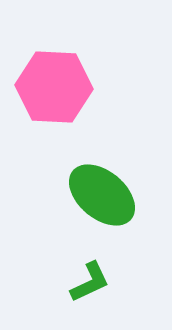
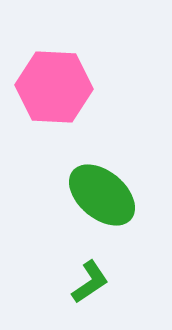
green L-shape: rotated 9 degrees counterclockwise
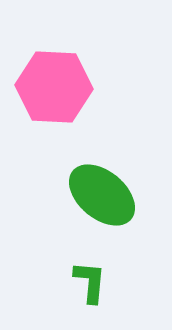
green L-shape: rotated 51 degrees counterclockwise
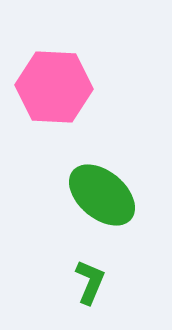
green L-shape: rotated 18 degrees clockwise
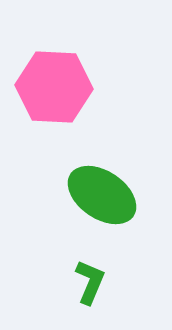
green ellipse: rotated 6 degrees counterclockwise
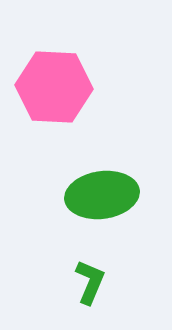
green ellipse: rotated 42 degrees counterclockwise
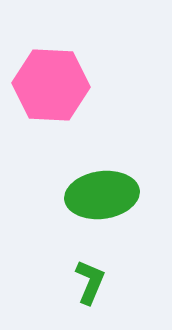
pink hexagon: moved 3 px left, 2 px up
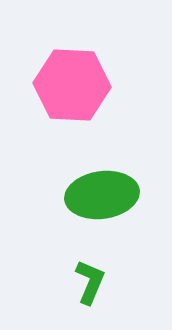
pink hexagon: moved 21 px right
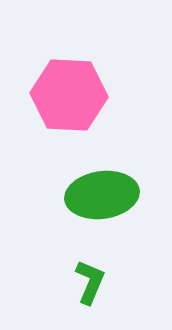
pink hexagon: moved 3 px left, 10 px down
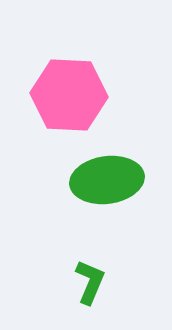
green ellipse: moved 5 px right, 15 px up
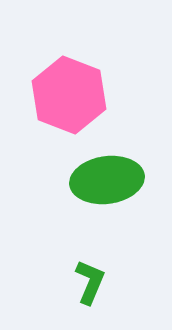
pink hexagon: rotated 18 degrees clockwise
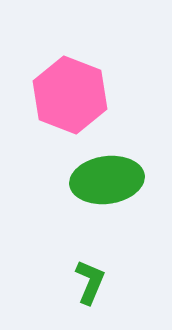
pink hexagon: moved 1 px right
